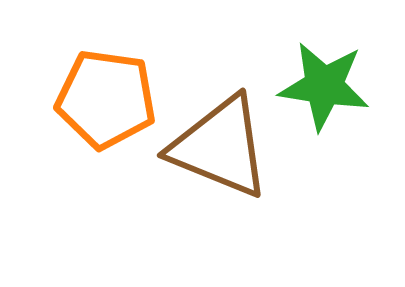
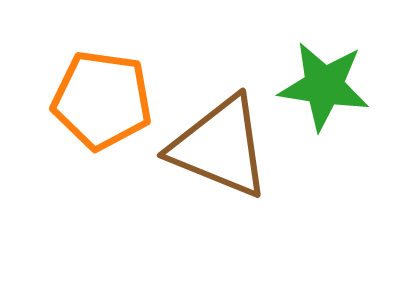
orange pentagon: moved 4 px left, 1 px down
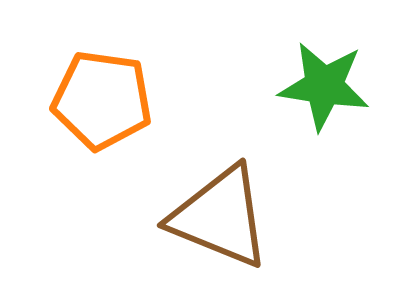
brown triangle: moved 70 px down
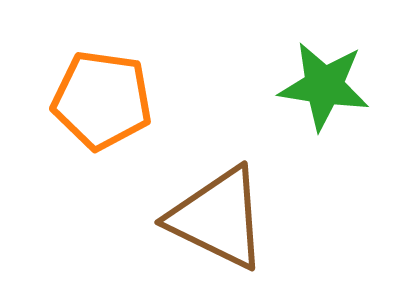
brown triangle: moved 2 px left, 1 px down; rotated 4 degrees clockwise
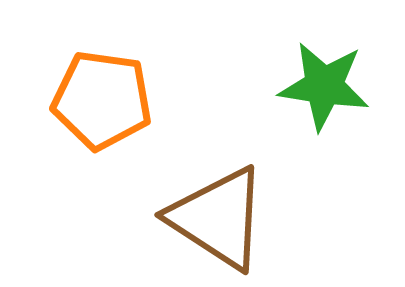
brown triangle: rotated 7 degrees clockwise
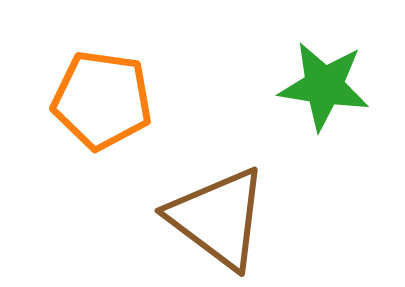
brown triangle: rotated 4 degrees clockwise
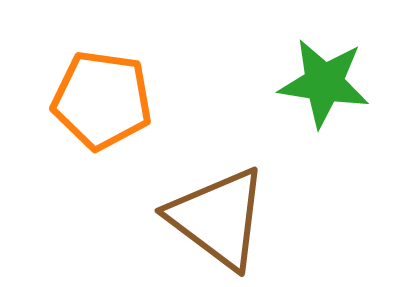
green star: moved 3 px up
